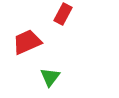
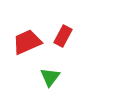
red rectangle: moved 22 px down
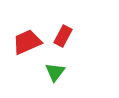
green triangle: moved 5 px right, 5 px up
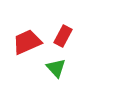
green triangle: moved 1 px right, 4 px up; rotated 20 degrees counterclockwise
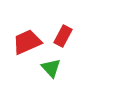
green triangle: moved 5 px left
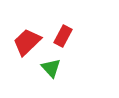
red trapezoid: rotated 20 degrees counterclockwise
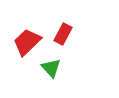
red rectangle: moved 2 px up
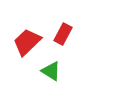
green triangle: moved 3 px down; rotated 15 degrees counterclockwise
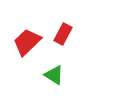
green triangle: moved 3 px right, 4 px down
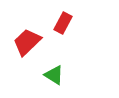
red rectangle: moved 11 px up
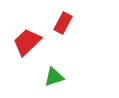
green triangle: moved 2 px down; rotated 50 degrees counterclockwise
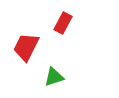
red trapezoid: moved 1 px left, 5 px down; rotated 20 degrees counterclockwise
